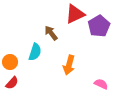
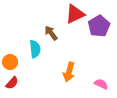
cyan semicircle: moved 3 px up; rotated 24 degrees counterclockwise
orange arrow: moved 7 px down
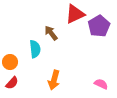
orange arrow: moved 15 px left, 8 px down
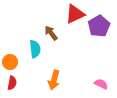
red semicircle: rotated 32 degrees counterclockwise
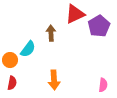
brown arrow: rotated 35 degrees clockwise
cyan semicircle: moved 7 px left; rotated 42 degrees clockwise
orange circle: moved 2 px up
orange arrow: rotated 18 degrees counterclockwise
pink semicircle: moved 2 px right, 1 px down; rotated 72 degrees clockwise
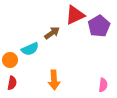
red triangle: moved 1 px down
brown arrow: moved 1 px right; rotated 56 degrees clockwise
cyan semicircle: moved 2 px right; rotated 30 degrees clockwise
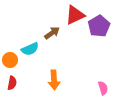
pink semicircle: moved 3 px down; rotated 24 degrees counterclockwise
